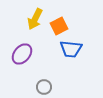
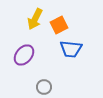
orange square: moved 1 px up
purple ellipse: moved 2 px right, 1 px down
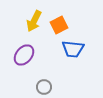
yellow arrow: moved 1 px left, 2 px down
blue trapezoid: moved 2 px right
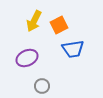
blue trapezoid: rotated 15 degrees counterclockwise
purple ellipse: moved 3 px right, 3 px down; rotated 25 degrees clockwise
gray circle: moved 2 px left, 1 px up
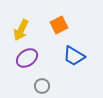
yellow arrow: moved 13 px left, 9 px down
blue trapezoid: moved 1 px right, 7 px down; rotated 40 degrees clockwise
purple ellipse: rotated 10 degrees counterclockwise
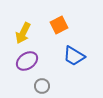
yellow arrow: moved 2 px right, 3 px down
purple ellipse: moved 3 px down
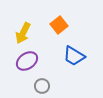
orange square: rotated 12 degrees counterclockwise
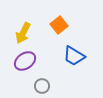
purple ellipse: moved 2 px left
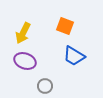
orange square: moved 6 px right, 1 px down; rotated 30 degrees counterclockwise
purple ellipse: rotated 55 degrees clockwise
gray circle: moved 3 px right
